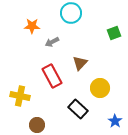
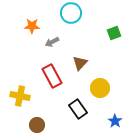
black rectangle: rotated 12 degrees clockwise
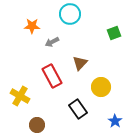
cyan circle: moved 1 px left, 1 px down
yellow circle: moved 1 px right, 1 px up
yellow cross: rotated 18 degrees clockwise
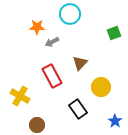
orange star: moved 5 px right, 1 px down
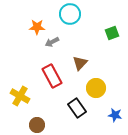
green square: moved 2 px left
yellow circle: moved 5 px left, 1 px down
black rectangle: moved 1 px left, 1 px up
blue star: moved 6 px up; rotated 24 degrees counterclockwise
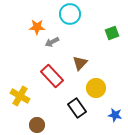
red rectangle: rotated 15 degrees counterclockwise
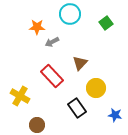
green square: moved 6 px left, 10 px up; rotated 16 degrees counterclockwise
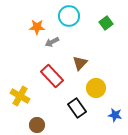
cyan circle: moved 1 px left, 2 px down
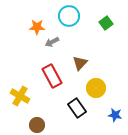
red rectangle: rotated 15 degrees clockwise
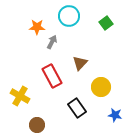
gray arrow: rotated 144 degrees clockwise
yellow circle: moved 5 px right, 1 px up
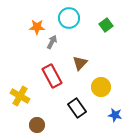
cyan circle: moved 2 px down
green square: moved 2 px down
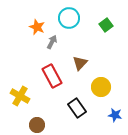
orange star: rotated 21 degrees clockwise
